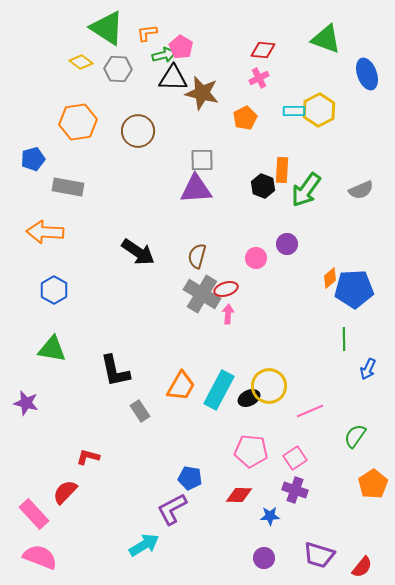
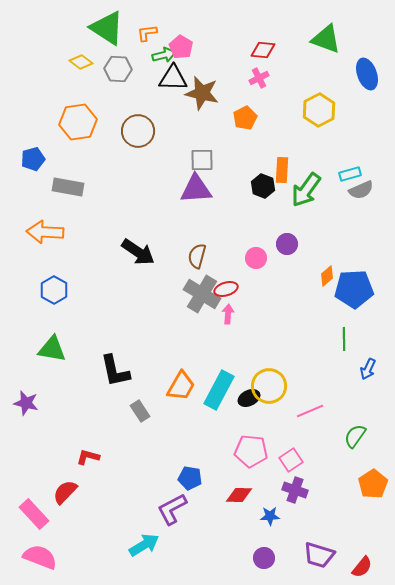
cyan rectangle at (294, 111): moved 56 px right, 63 px down; rotated 15 degrees counterclockwise
orange diamond at (330, 278): moved 3 px left, 2 px up
pink square at (295, 458): moved 4 px left, 2 px down
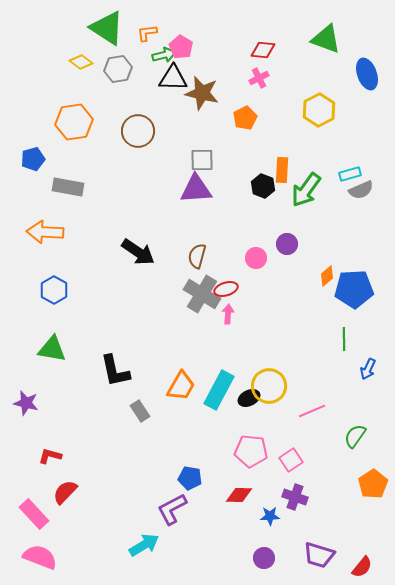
gray hexagon at (118, 69): rotated 12 degrees counterclockwise
orange hexagon at (78, 122): moved 4 px left
pink line at (310, 411): moved 2 px right
red L-shape at (88, 457): moved 38 px left, 1 px up
purple cross at (295, 490): moved 7 px down
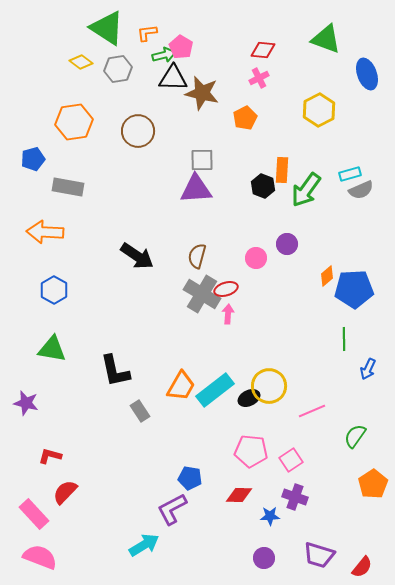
black arrow at (138, 252): moved 1 px left, 4 px down
cyan rectangle at (219, 390): moved 4 px left; rotated 24 degrees clockwise
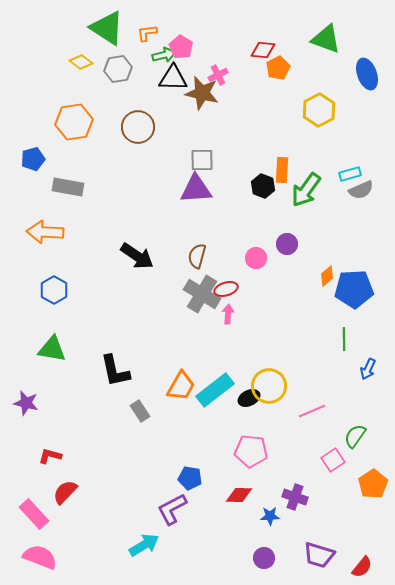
pink cross at (259, 78): moved 41 px left, 3 px up
orange pentagon at (245, 118): moved 33 px right, 50 px up
brown circle at (138, 131): moved 4 px up
pink square at (291, 460): moved 42 px right
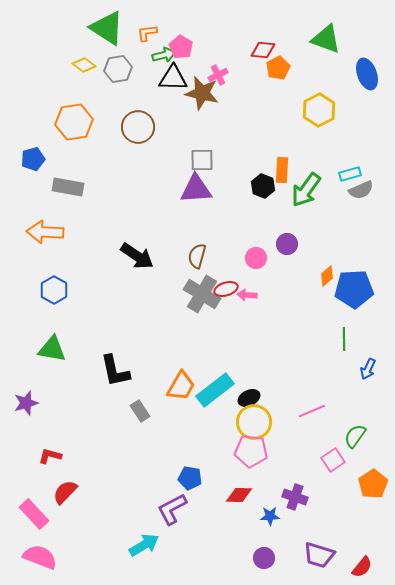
yellow diamond at (81, 62): moved 3 px right, 3 px down
pink arrow at (228, 314): moved 19 px right, 19 px up; rotated 90 degrees counterclockwise
yellow circle at (269, 386): moved 15 px left, 36 px down
purple star at (26, 403): rotated 30 degrees counterclockwise
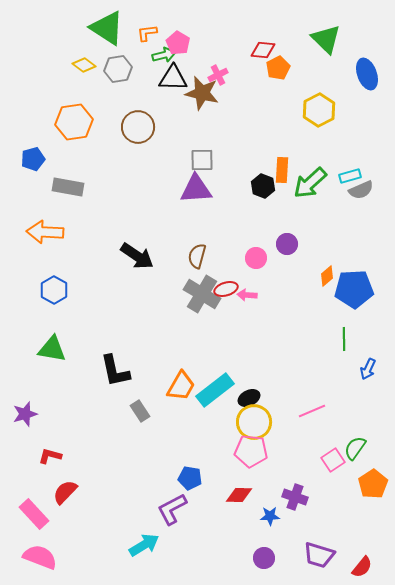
green triangle at (326, 39): rotated 24 degrees clockwise
pink pentagon at (181, 47): moved 3 px left, 4 px up
cyan rectangle at (350, 174): moved 2 px down
green arrow at (306, 190): moved 4 px right, 7 px up; rotated 12 degrees clockwise
purple star at (26, 403): moved 1 px left, 11 px down
green semicircle at (355, 436): moved 12 px down
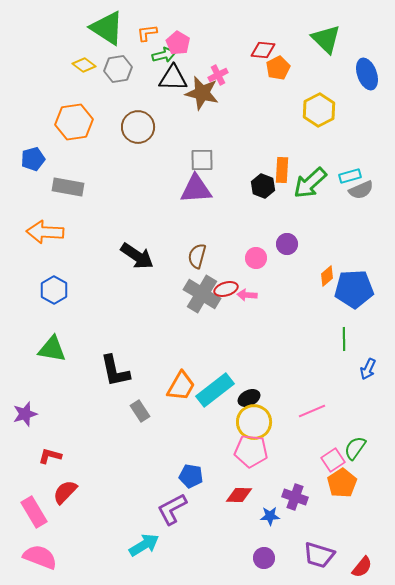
blue pentagon at (190, 478): moved 1 px right, 2 px up
orange pentagon at (373, 484): moved 31 px left, 1 px up
pink rectangle at (34, 514): moved 2 px up; rotated 12 degrees clockwise
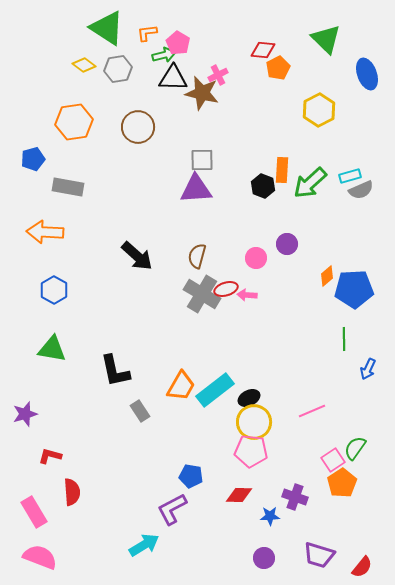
black arrow at (137, 256): rotated 8 degrees clockwise
red semicircle at (65, 492): moved 7 px right; rotated 132 degrees clockwise
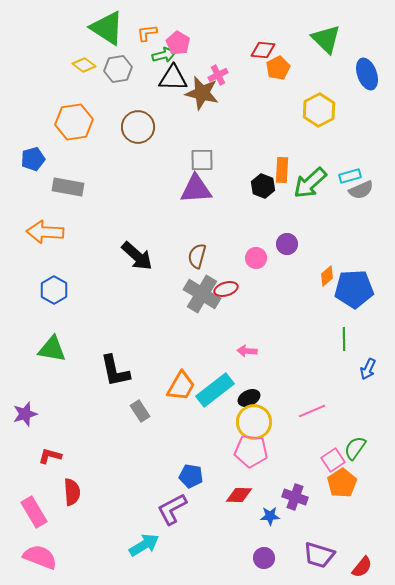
pink arrow at (247, 295): moved 56 px down
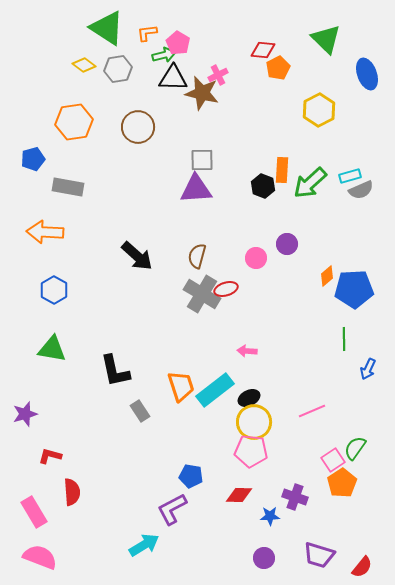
orange trapezoid at (181, 386): rotated 48 degrees counterclockwise
